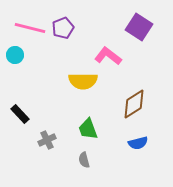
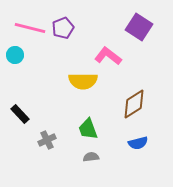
gray semicircle: moved 7 px right, 3 px up; rotated 98 degrees clockwise
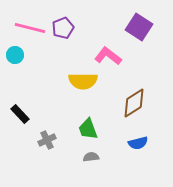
brown diamond: moved 1 px up
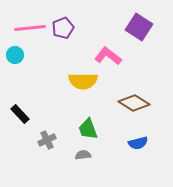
pink line: rotated 20 degrees counterclockwise
brown diamond: rotated 64 degrees clockwise
gray semicircle: moved 8 px left, 2 px up
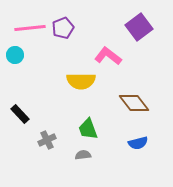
purple square: rotated 20 degrees clockwise
yellow semicircle: moved 2 px left
brown diamond: rotated 20 degrees clockwise
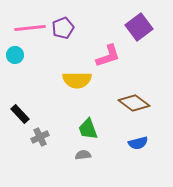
pink L-shape: rotated 124 degrees clockwise
yellow semicircle: moved 4 px left, 1 px up
brown diamond: rotated 16 degrees counterclockwise
gray cross: moved 7 px left, 3 px up
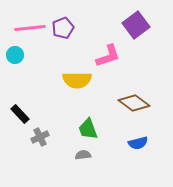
purple square: moved 3 px left, 2 px up
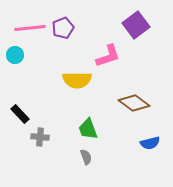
gray cross: rotated 30 degrees clockwise
blue semicircle: moved 12 px right
gray semicircle: moved 3 px right, 2 px down; rotated 77 degrees clockwise
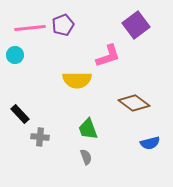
purple pentagon: moved 3 px up
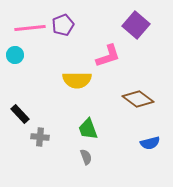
purple square: rotated 12 degrees counterclockwise
brown diamond: moved 4 px right, 4 px up
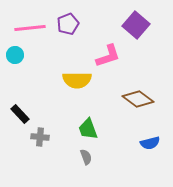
purple pentagon: moved 5 px right, 1 px up
